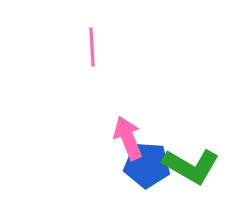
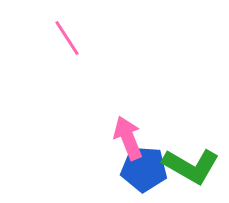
pink line: moved 25 px left, 9 px up; rotated 30 degrees counterclockwise
blue pentagon: moved 3 px left, 4 px down
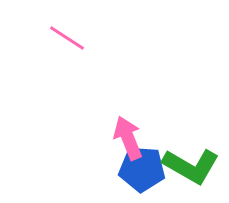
pink line: rotated 24 degrees counterclockwise
blue pentagon: moved 2 px left
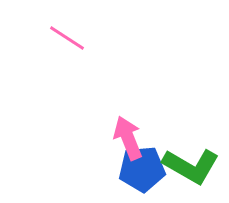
blue pentagon: rotated 9 degrees counterclockwise
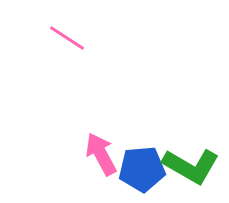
pink arrow: moved 27 px left, 16 px down; rotated 6 degrees counterclockwise
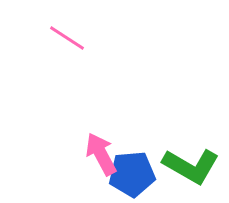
blue pentagon: moved 10 px left, 5 px down
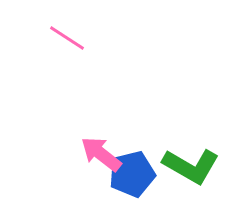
pink arrow: rotated 24 degrees counterclockwise
blue pentagon: rotated 9 degrees counterclockwise
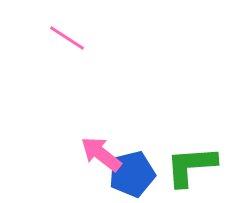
green L-shape: rotated 146 degrees clockwise
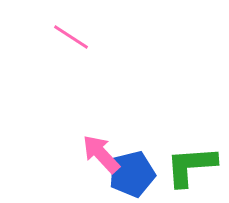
pink line: moved 4 px right, 1 px up
pink arrow: rotated 9 degrees clockwise
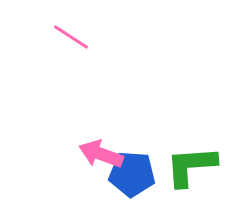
pink arrow: rotated 27 degrees counterclockwise
blue pentagon: rotated 18 degrees clockwise
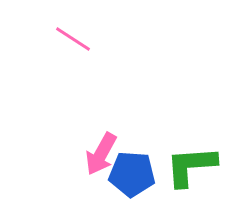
pink line: moved 2 px right, 2 px down
pink arrow: rotated 81 degrees counterclockwise
